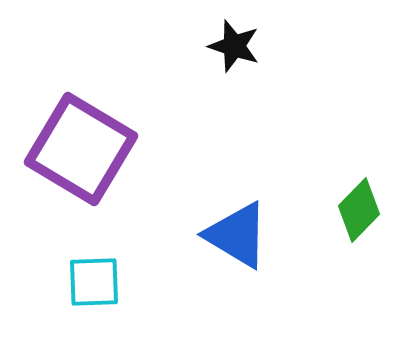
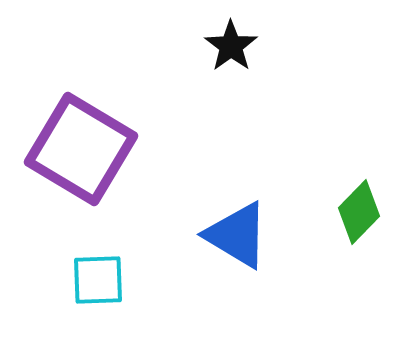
black star: moved 3 px left; rotated 18 degrees clockwise
green diamond: moved 2 px down
cyan square: moved 4 px right, 2 px up
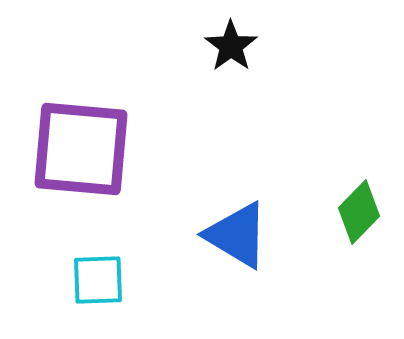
purple square: rotated 26 degrees counterclockwise
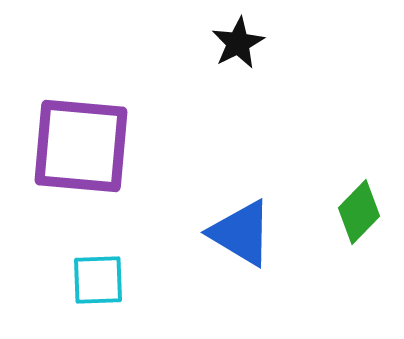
black star: moved 7 px right, 3 px up; rotated 8 degrees clockwise
purple square: moved 3 px up
blue triangle: moved 4 px right, 2 px up
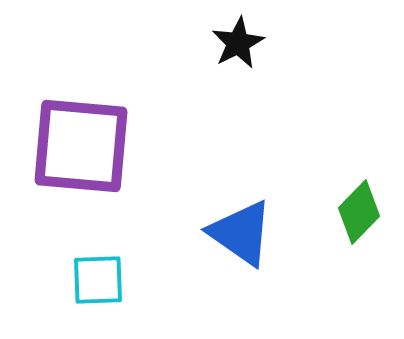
blue triangle: rotated 4 degrees clockwise
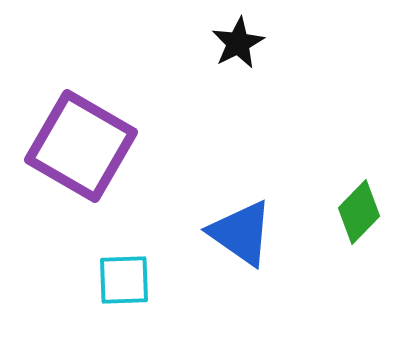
purple square: rotated 25 degrees clockwise
cyan square: moved 26 px right
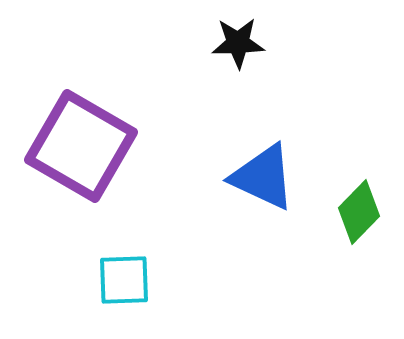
black star: rotated 26 degrees clockwise
blue triangle: moved 22 px right, 56 px up; rotated 10 degrees counterclockwise
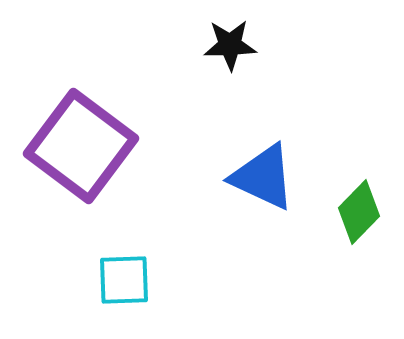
black star: moved 8 px left, 2 px down
purple square: rotated 7 degrees clockwise
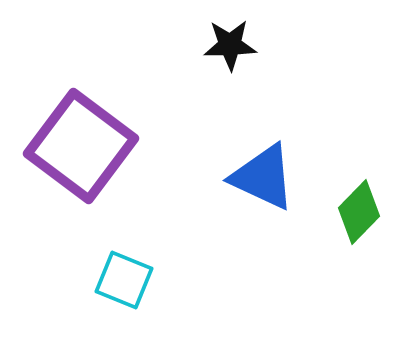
cyan square: rotated 24 degrees clockwise
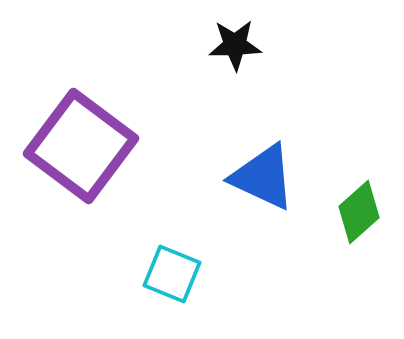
black star: moved 5 px right
green diamond: rotated 4 degrees clockwise
cyan square: moved 48 px right, 6 px up
